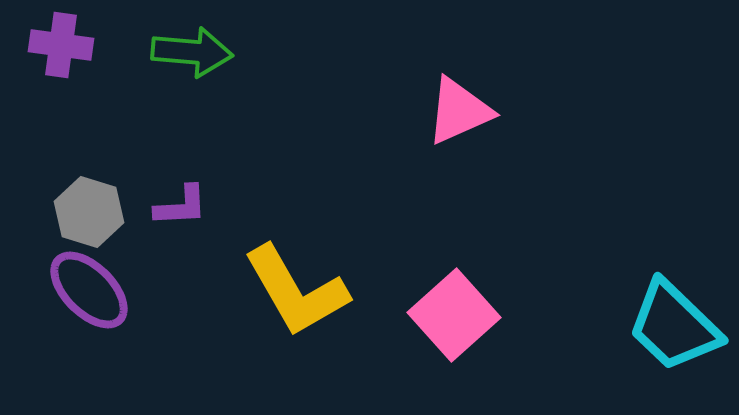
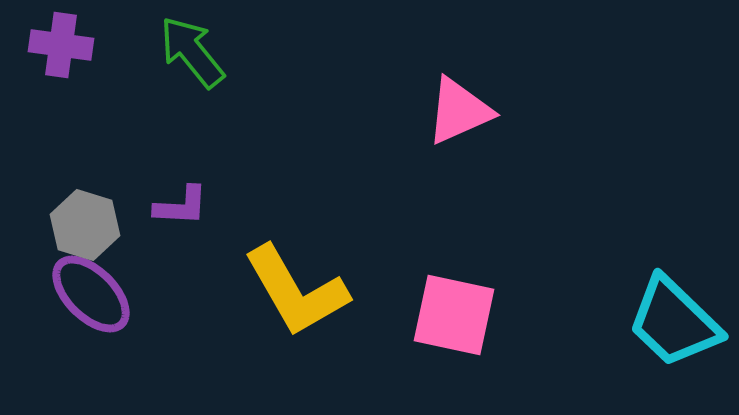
green arrow: rotated 134 degrees counterclockwise
purple L-shape: rotated 6 degrees clockwise
gray hexagon: moved 4 px left, 13 px down
purple ellipse: moved 2 px right, 4 px down
pink square: rotated 36 degrees counterclockwise
cyan trapezoid: moved 4 px up
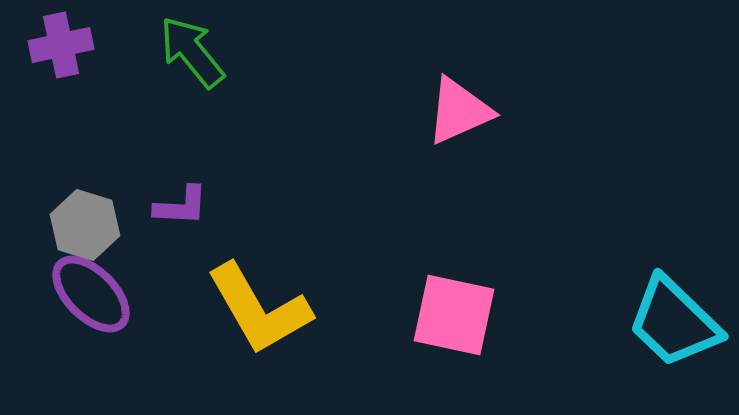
purple cross: rotated 20 degrees counterclockwise
yellow L-shape: moved 37 px left, 18 px down
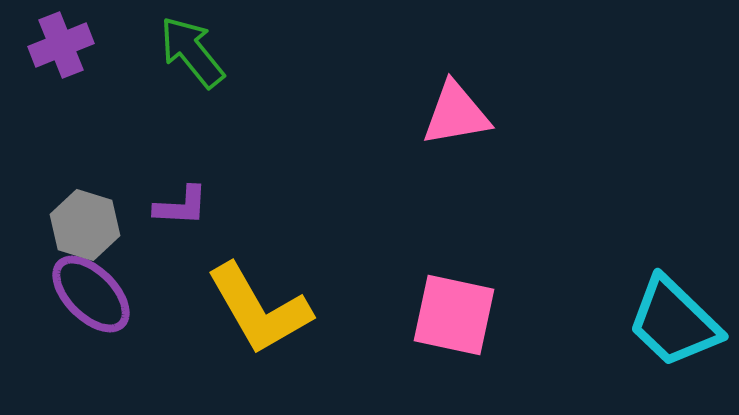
purple cross: rotated 10 degrees counterclockwise
pink triangle: moved 3 px left, 3 px down; rotated 14 degrees clockwise
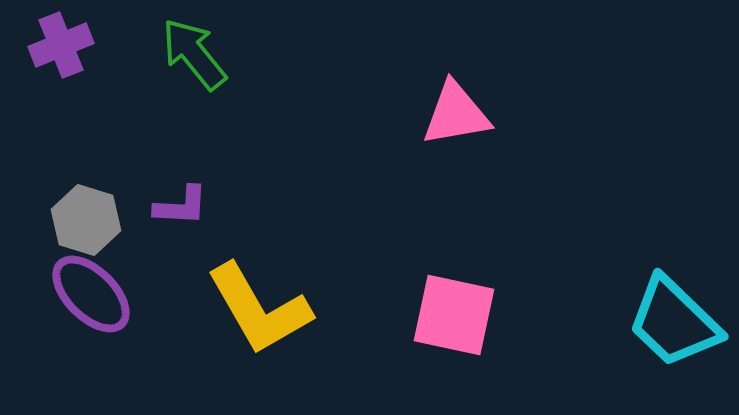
green arrow: moved 2 px right, 2 px down
gray hexagon: moved 1 px right, 5 px up
